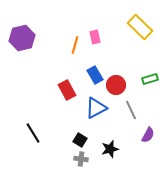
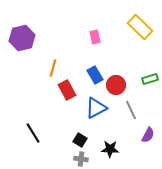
orange line: moved 22 px left, 23 px down
black star: rotated 18 degrees clockwise
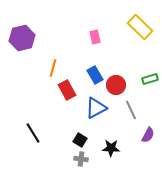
black star: moved 1 px right, 1 px up
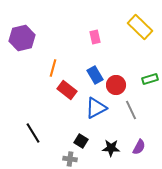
red rectangle: rotated 24 degrees counterclockwise
purple semicircle: moved 9 px left, 12 px down
black square: moved 1 px right, 1 px down
gray cross: moved 11 px left
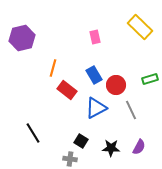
blue rectangle: moved 1 px left
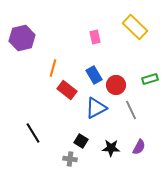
yellow rectangle: moved 5 px left
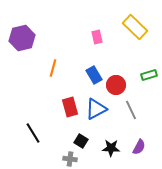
pink rectangle: moved 2 px right
green rectangle: moved 1 px left, 4 px up
red rectangle: moved 3 px right, 17 px down; rotated 36 degrees clockwise
blue triangle: moved 1 px down
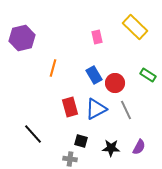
green rectangle: moved 1 px left; rotated 49 degrees clockwise
red circle: moved 1 px left, 2 px up
gray line: moved 5 px left
black line: moved 1 px down; rotated 10 degrees counterclockwise
black square: rotated 16 degrees counterclockwise
